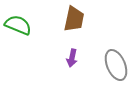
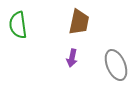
brown trapezoid: moved 5 px right, 3 px down
green semicircle: rotated 120 degrees counterclockwise
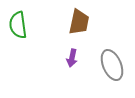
gray ellipse: moved 4 px left
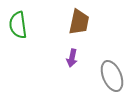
gray ellipse: moved 11 px down
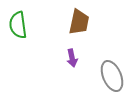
purple arrow: rotated 24 degrees counterclockwise
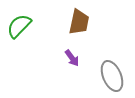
green semicircle: moved 1 px right, 1 px down; rotated 52 degrees clockwise
purple arrow: rotated 24 degrees counterclockwise
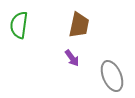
brown trapezoid: moved 3 px down
green semicircle: moved 1 px up; rotated 36 degrees counterclockwise
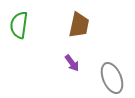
purple arrow: moved 5 px down
gray ellipse: moved 2 px down
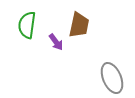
green semicircle: moved 8 px right
purple arrow: moved 16 px left, 21 px up
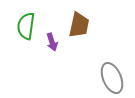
green semicircle: moved 1 px left, 1 px down
purple arrow: moved 4 px left; rotated 18 degrees clockwise
